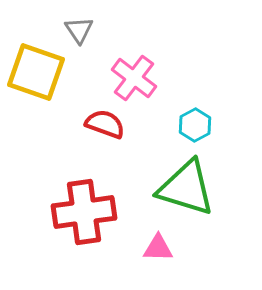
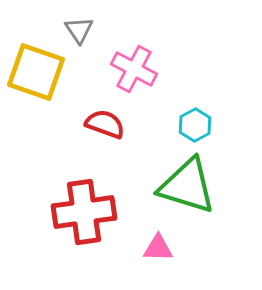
pink cross: moved 9 px up; rotated 9 degrees counterclockwise
green triangle: moved 1 px right, 2 px up
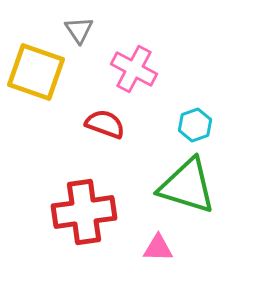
cyan hexagon: rotated 8 degrees clockwise
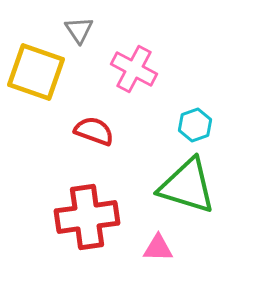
red semicircle: moved 11 px left, 7 px down
red cross: moved 3 px right, 5 px down
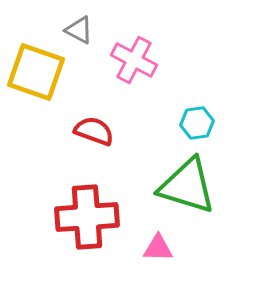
gray triangle: rotated 28 degrees counterclockwise
pink cross: moved 9 px up
cyan hexagon: moved 2 px right, 2 px up; rotated 12 degrees clockwise
red cross: rotated 4 degrees clockwise
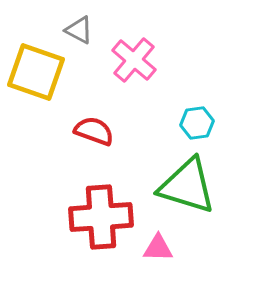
pink cross: rotated 12 degrees clockwise
red cross: moved 14 px right
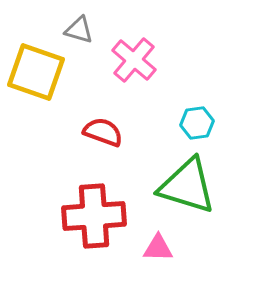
gray triangle: rotated 12 degrees counterclockwise
red semicircle: moved 9 px right, 1 px down
red cross: moved 7 px left, 1 px up
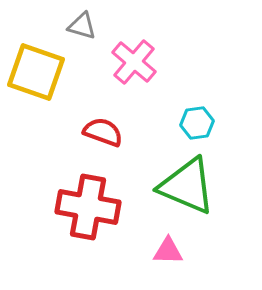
gray triangle: moved 3 px right, 4 px up
pink cross: moved 2 px down
green triangle: rotated 6 degrees clockwise
red cross: moved 6 px left, 9 px up; rotated 14 degrees clockwise
pink triangle: moved 10 px right, 3 px down
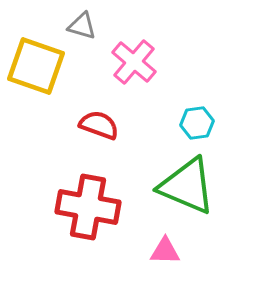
yellow square: moved 6 px up
red semicircle: moved 4 px left, 7 px up
pink triangle: moved 3 px left
